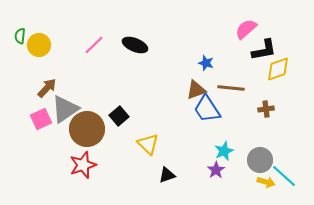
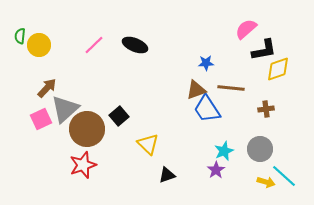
blue star: rotated 21 degrees counterclockwise
gray triangle: rotated 8 degrees counterclockwise
gray circle: moved 11 px up
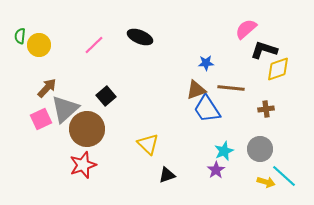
black ellipse: moved 5 px right, 8 px up
black L-shape: rotated 152 degrees counterclockwise
black square: moved 13 px left, 20 px up
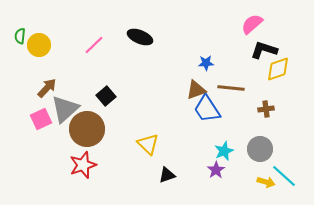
pink semicircle: moved 6 px right, 5 px up
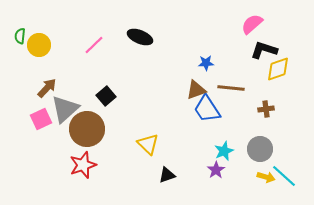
yellow arrow: moved 5 px up
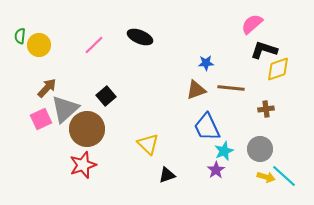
blue trapezoid: moved 18 px down; rotated 8 degrees clockwise
